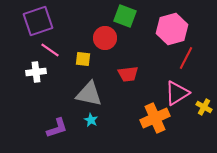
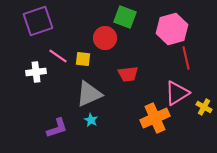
green square: moved 1 px down
pink line: moved 8 px right, 6 px down
red line: rotated 40 degrees counterclockwise
gray triangle: rotated 36 degrees counterclockwise
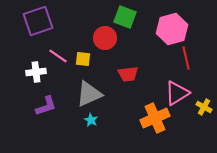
purple L-shape: moved 11 px left, 22 px up
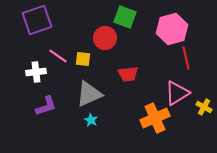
purple square: moved 1 px left, 1 px up
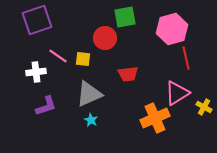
green square: rotated 30 degrees counterclockwise
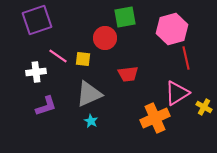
cyan star: moved 1 px down
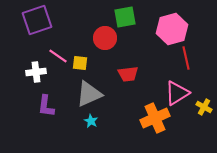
yellow square: moved 3 px left, 4 px down
purple L-shape: rotated 115 degrees clockwise
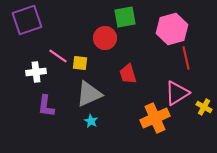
purple square: moved 10 px left
red trapezoid: rotated 80 degrees clockwise
